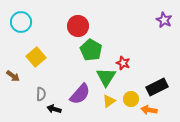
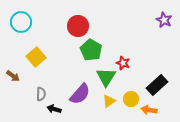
black rectangle: moved 2 px up; rotated 15 degrees counterclockwise
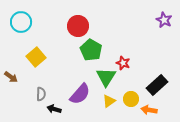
brown arrow: moved 2 px left, 1 px down
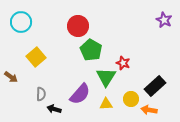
black rectangle: moved 2 px left, 1 px down
yellow triangle: moved 3 px left, 3 px down; rotated 32 degrees clockwise
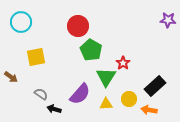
purple star: moved 4 px right; rotated 21 degrees counterclockwise
yellow square: rotated 30 degrees clockwise
red star: rotated 16 degrees clockwise
gray semicircle: rotated 56 degrees counterclockwise
yellow circle: moved 2 px left
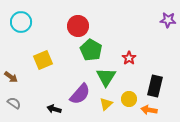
yellow square: moved 7 px right, 3 px down; rotated 12 degrees counterclockwise
red star: moved 6 px right, 5 px up
black rectangle: rotated 35 degrees counterclockwise
gray semicircle: moved 27 px left, 9 px down
yellow triangle: rotated 40 degrees counterclockwise
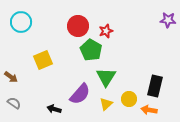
red star: moved 23 px left, 27 px up; rotated 16 degrees clockwise
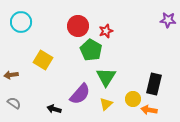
yellow square: rotated 36 degrees counterclockwise
brown arrow: moved 2 px up; rotated 136 degrees clockwise
black rectangle: moved 1 px left, 2 px up
yellow circle: moved 4 px right
